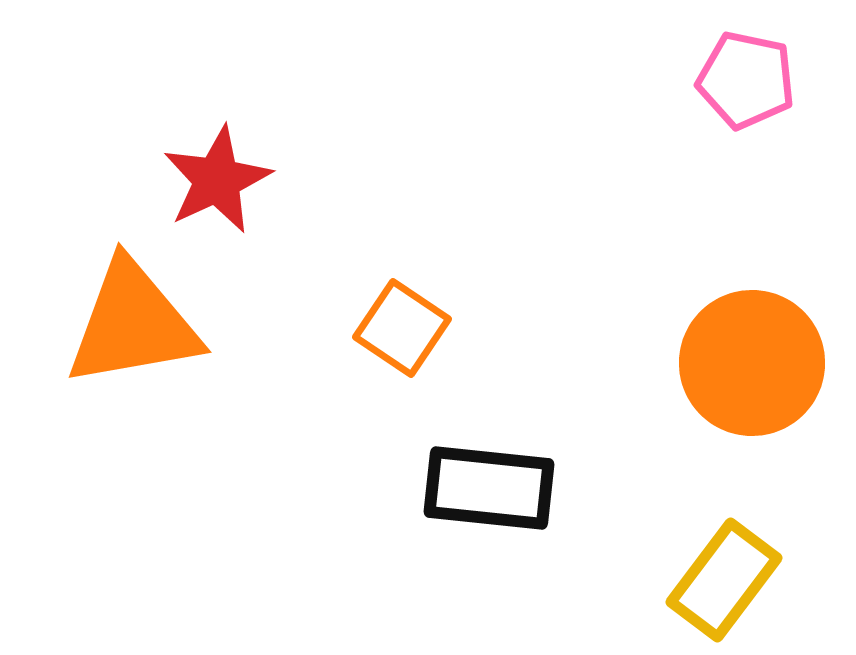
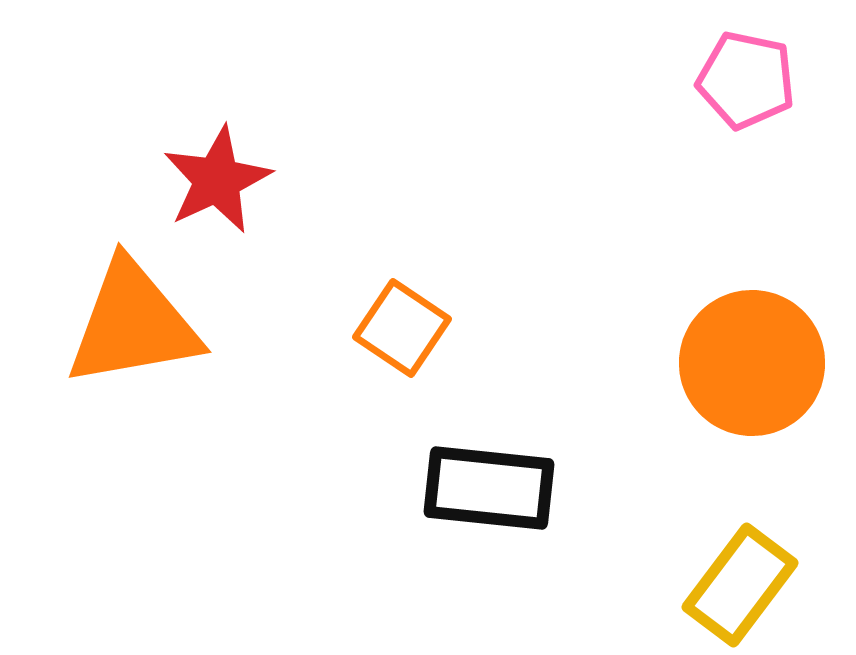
yellow rectangle: moved 16 px right, 5 px down
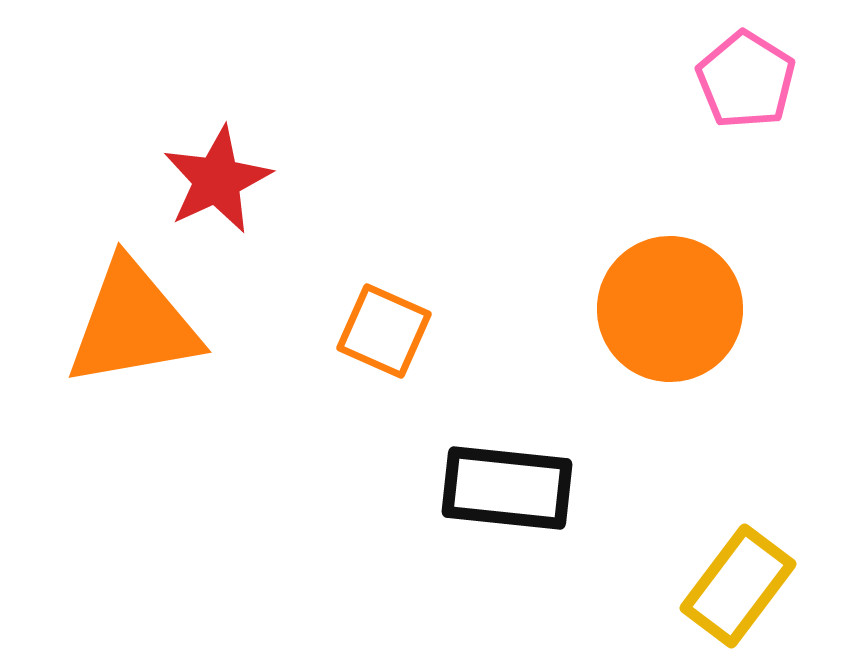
pink pentagon: rotated 20 degrees clockwise
orange square: moved 18 px left, 3 px down; rotated 10 degrees counterclockwise
orange circle: moved 82 px left, 54 px up
black rectangle: moved 18 px right
yellow rectangle: moved 2 px left, 1 px down
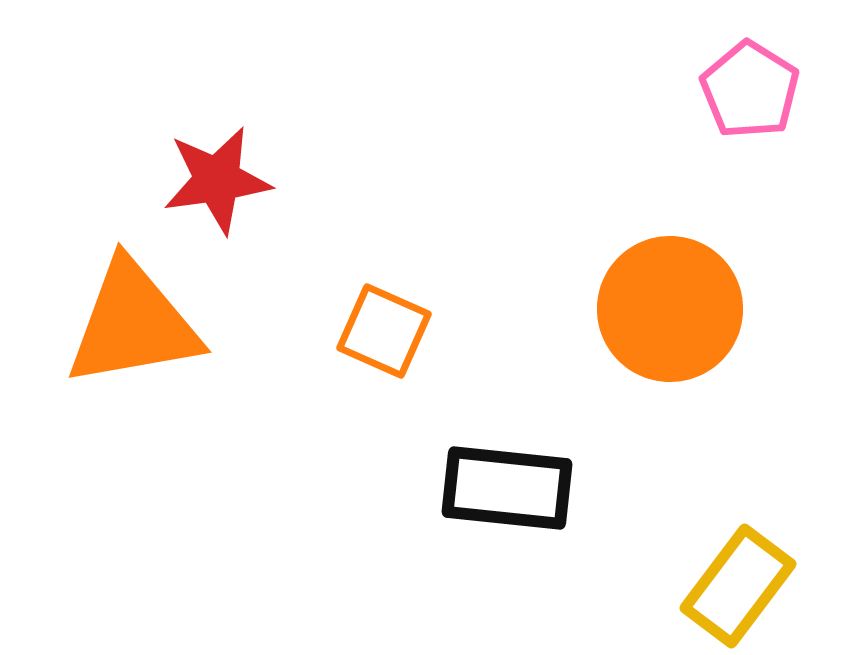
pink pentagon: moved 4 px right, 10 px down
red star: rotated 17 degrees clockwise
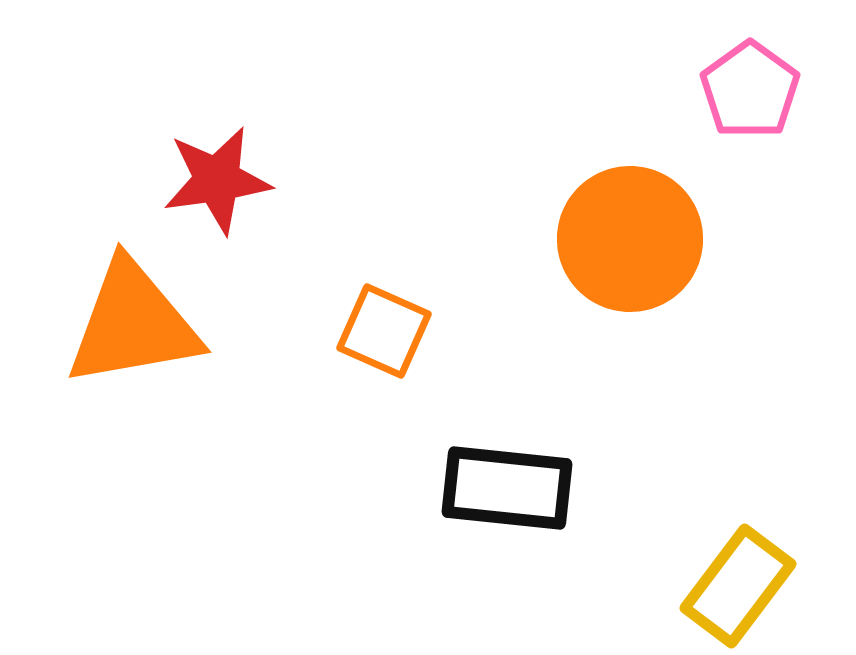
pink pentagon: rotated 4 degrees clockwise
orange circle: moved 40 px left, 70 px up
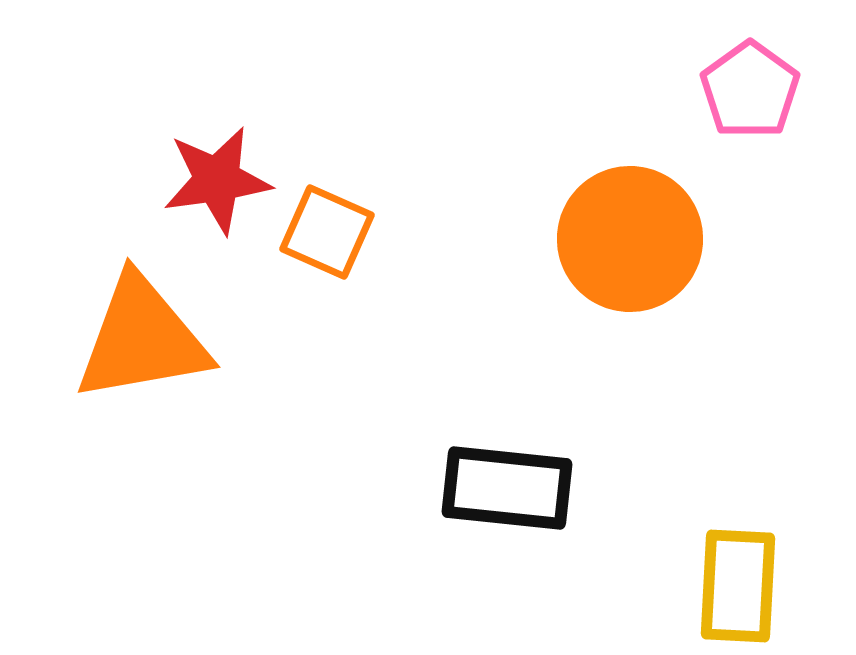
orange triangle: moved 9 px right, 15 px down
orange square: moved 57 px left, 99 px up
yellow rectangle: rotated 34 degrees counterclockwise
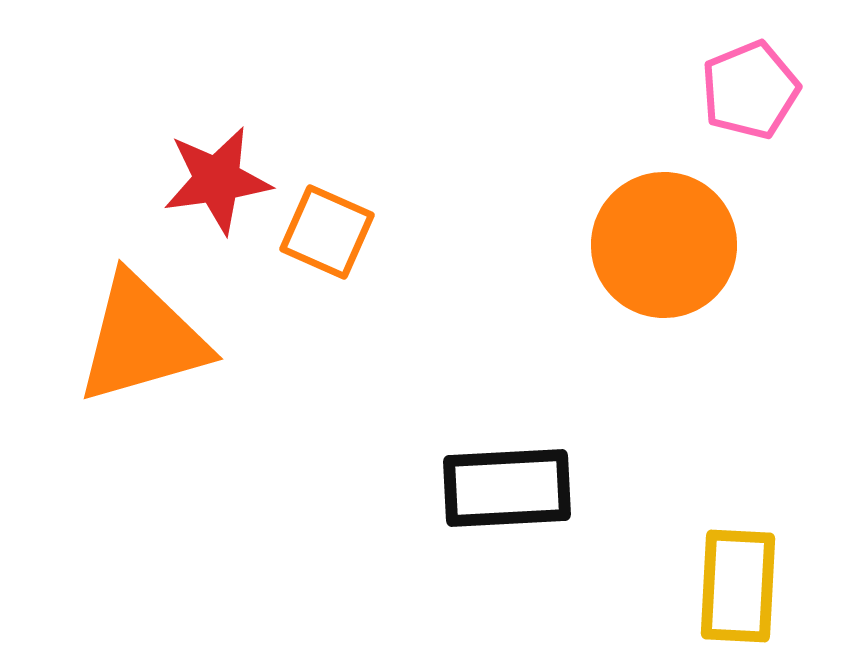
pink pentagon: rotated 14 degrees clockwise
orange circle: moved 34 px right, 6 px down
orange triangle: rotated 6 degrees counterclockwise
black rectangle: rotated 9 degrees counterclockwise
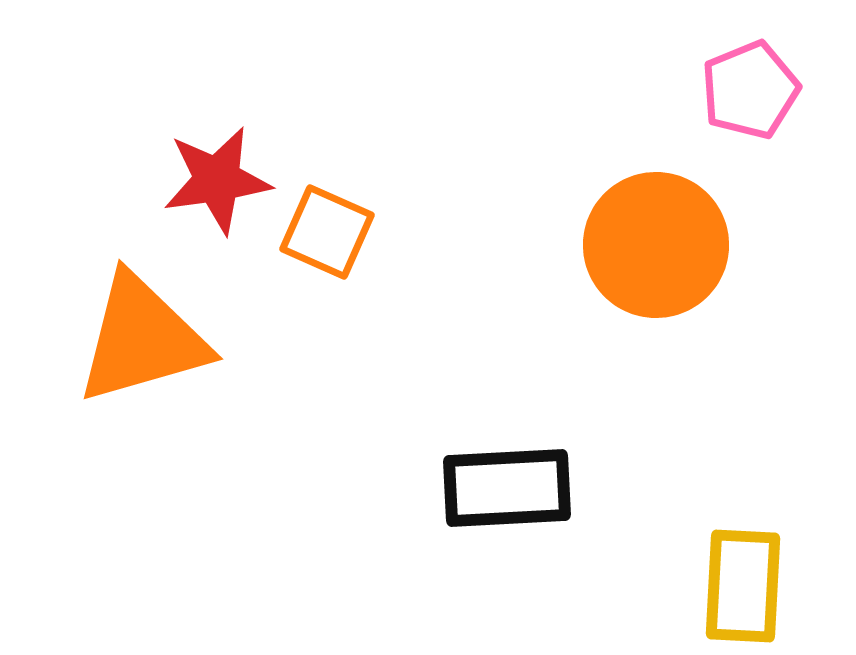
orange circle: moved 8 px left
yellow rectangle: moved 5 px right
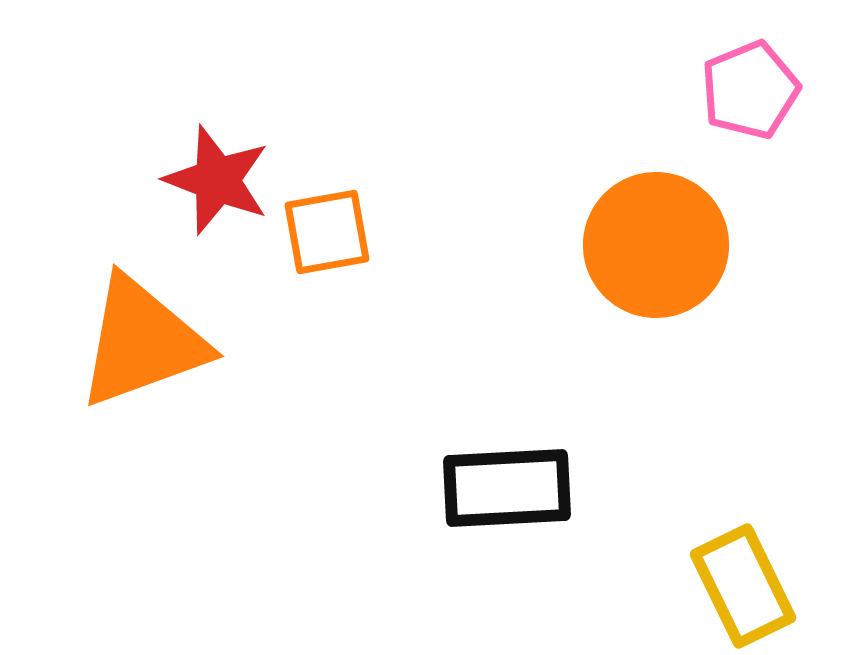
red star: rotated 29 degrees clockwise
orange square: rotated 34 degrees counterclockwise
orange triangle: moved 3 px down; rotated 4 degrees counterclockwise
yellow rectangle: rotated 29 degrees counterclockwise
